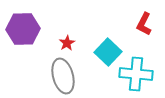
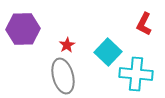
red star: moved 2 px down
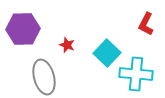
red L-shape: moved 2 px right
red star: rotated 21 degrees counterclockwise
cyan square: moved 1 px left, 1 px down
gray ellipse: moved 19 px left, 1 px down
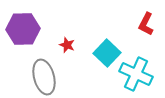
cyan cross: rotated 20 degrees clockwise
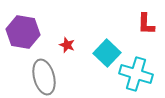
red L-shape: rotated 25 degrees counterclockwise
purple hexagon: moved 3 px down; rotated 12 degrees clockwise
cyan cross: rotated 8 degrees counterclockwise
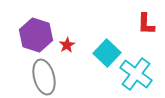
purple hexagon: moved 13 px right, 3 px down; rotated 8 degrees clockwise
red star: rotated 21 degrees clockwise
cyan cross: rotated 20 degrees clockwise
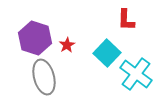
red L-shape: moved 20 px left, 4 px up
purple hexagon: moved 1 px left, 3 px down
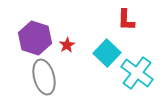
cyan cross: moved 1 px right, 1 px up
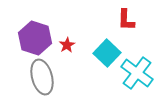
gray ellipse: moved 2 px left
